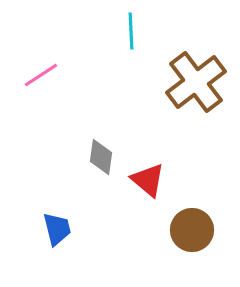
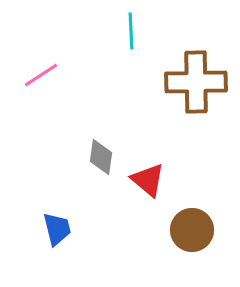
brown cross: rotated 36 degrees clockwise
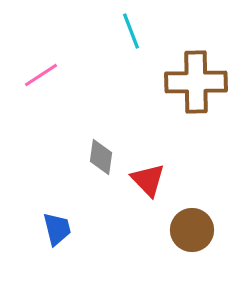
cyan line: rotated 18 degrees counterclockwise
red triangle: rotated 6 degrees clockwise
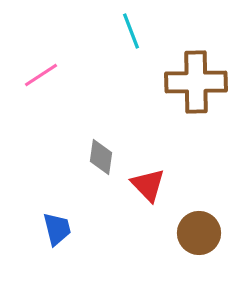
red triangle: moved 5 px down
brown circle: moved 7 px right, 3 px down
